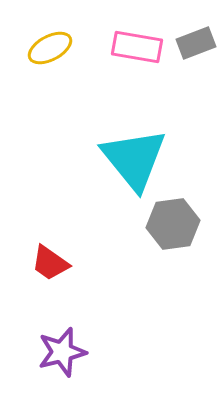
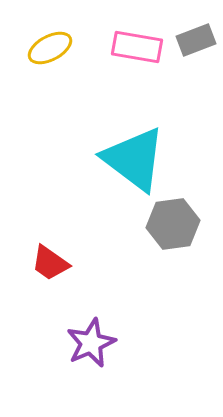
gray rectangle: moved 3 px up
cyan triangle: rotated 14 degrees counterclockwise
purple star: moved 29 px right, 9 px up; rotated 9 degrees counterclockwise
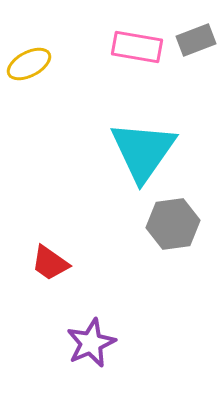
yellow ellipse: moved 21 px left, 16 px down
cyan triangle: moved 9 px right, 8 px up; rotated 28 degrees clockwise
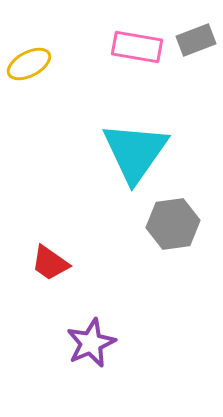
cyan triangle: moved 8 px left, 1 px down
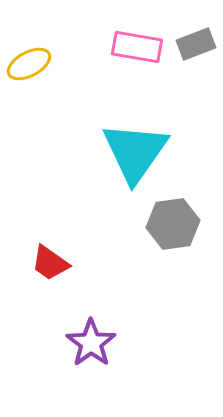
gray rectangle: moved 4 px down
purple star: rotated 12 degrees counterclockwise
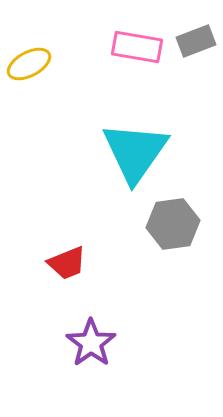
gray rectangle: moved 3 px up
red trapezoid: moved 17 px right; rotated 57 degrees counterclockwise
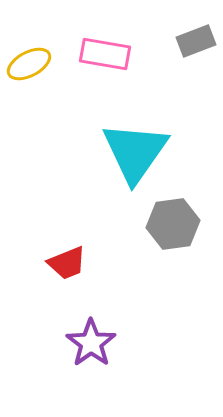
pink rectangle: moved 32 px left, 7 px down
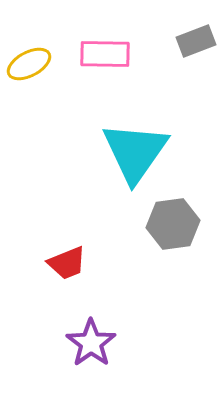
pink rectangle: rotated 9 degrees counterclockwise
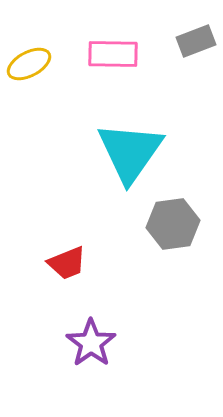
pink rectangle: moved 8 px right
cyan triangle: moved 5 px left
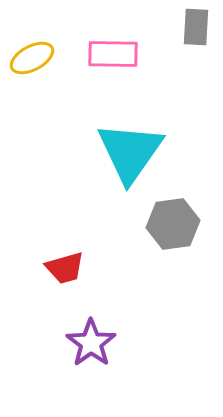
gray rectangle: moved 14 px up; rotated 66 degrees counterclockwise
yellow ellipse: moved 3 px right, 6 px up
red trapezoid: moved 2 px left, 5 px down; rotated 6 degrees clockwise
